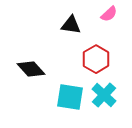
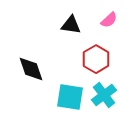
pink semicircle: moved 6 px down
black diamond: rotated 24 degrees clockwise
cyan cross: rotated 10 degrees clockwise
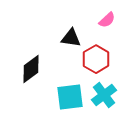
pink semicircle: moved 2 px left
black triangle: moved 13 px down
black diamond: rotated 72 degrees clockwise
cyan square: rotated 16 degrees counterclockwise
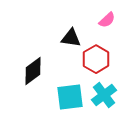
black diamond: moved 2 px right, 2 px down
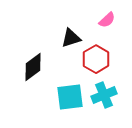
black triangle: rotated 25 degrees counterclockwise
black diamond: moved 4 px up
cyan cross: rotated 15 degrees clockwise
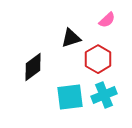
red hexagon: moved 2 px right
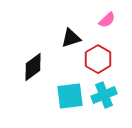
cyan square: moved 1 px up
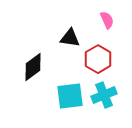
pink semicircle: rotated 72 degrees counterclockwise
black triangle: moved 1 px left; rotated 25 degrees clockwise
